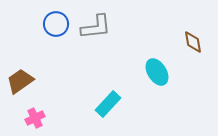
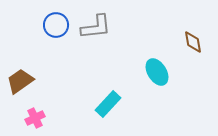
blue circle: moved 1 px down
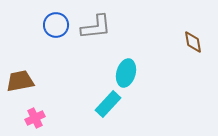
cyan ellipse: moved 31 px left, 1 px down; rotated 48 degrees clockwise
brown trapezoid: rotated 24 degrees clockwise
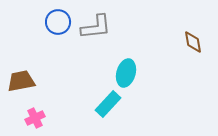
blue circle: moved 2 px right, 3 px up
brown trapezoid: moved 1 px right
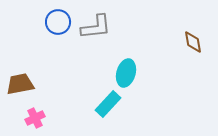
brown trapezoid: moved 1 px left, 3 px down
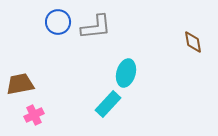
pink cross: moved 1 px left, 3 px up
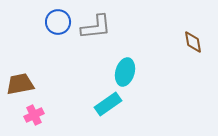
cyan ellipse: moved 1 px left, 1 px up
cyan rectangle: rotated 12 degrees clockwise
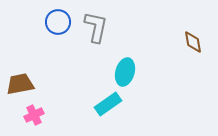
gray L-shape: rotated 72 degrees counterclockwise
